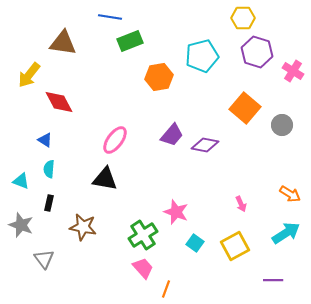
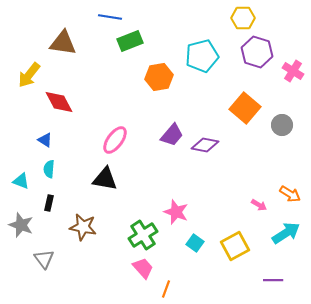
pink arrow: moved 18 px right, 1 px down; rotated 35 degrees counterclockwise
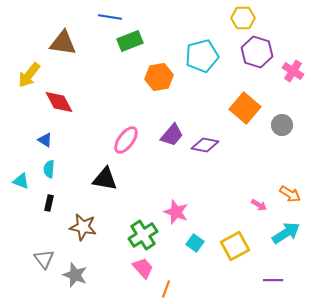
pink ellipse: moved 11 px right
gray star: moved 54 px right, 50 px down
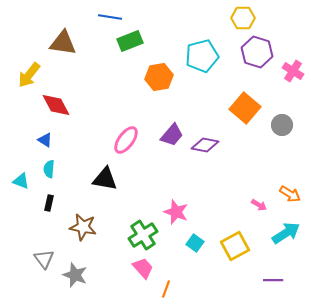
red diamond: moved 3 px left, 3 px down
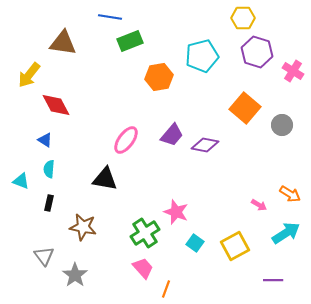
green cross: moved 2 px right, 2 px up
gray triangle: moved 3 px up
gray star: rotated 15 degrees clockwise
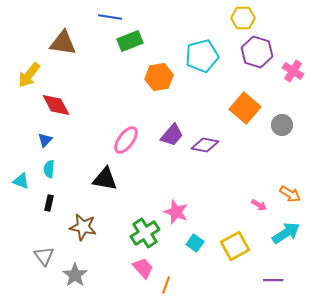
blue triangle: rotated 42 degrees clockwise
orange line: moved 4 px up
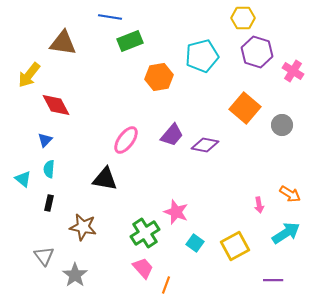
cyan triangle: moved 2 px right, 2 px up; rotated 18 degrees clockwise
pink arrow: rotated 49 degrees clockwise
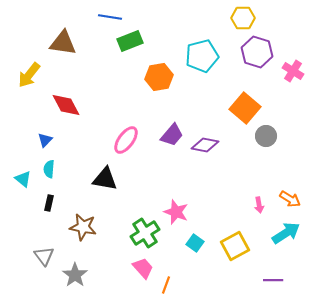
red diamond: moved 10 px right
gray circle: moved 16 px left, 11 px down
orange arrow: moved 5 px down
